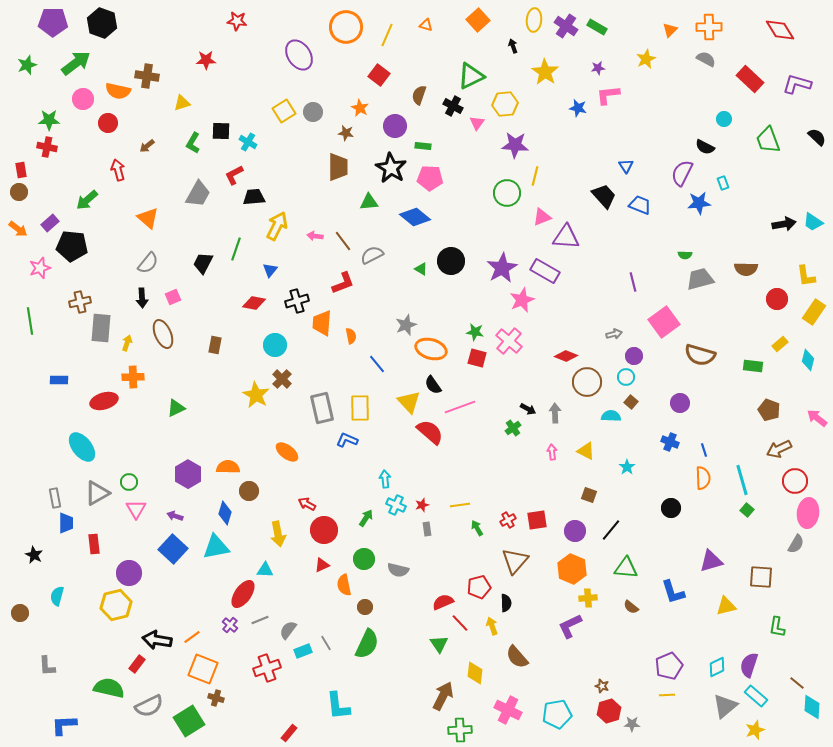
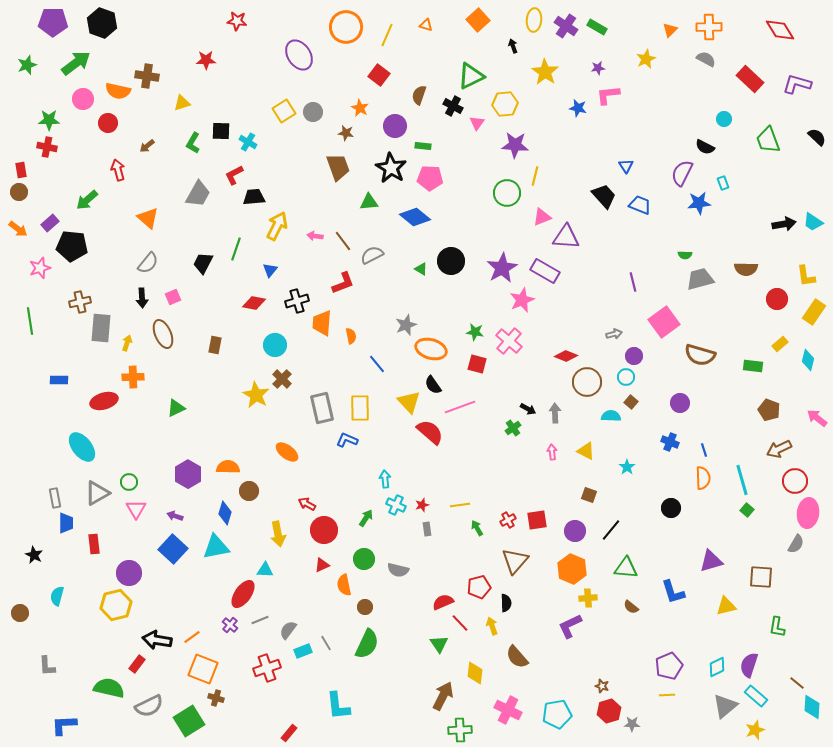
brown trapezoid at (338, 167): rotated 20 degrees counterclockwise
red square at (477, 358): moved 6 px down
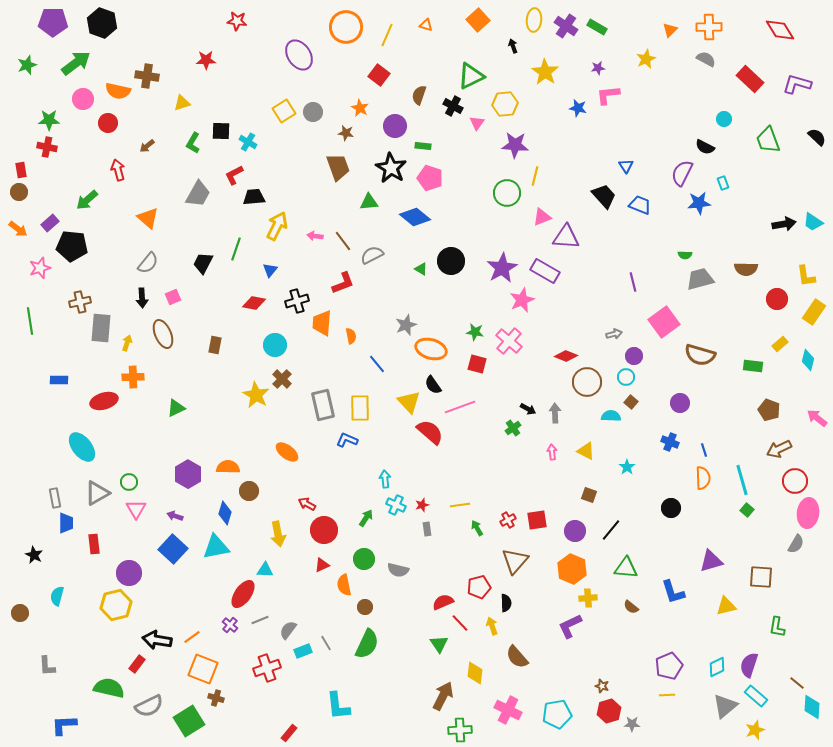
pink pentagon at (430, 178): rotated 15 degrees clockwise
gray rectangle at (322, 408): moved 1 px right, 3 px up
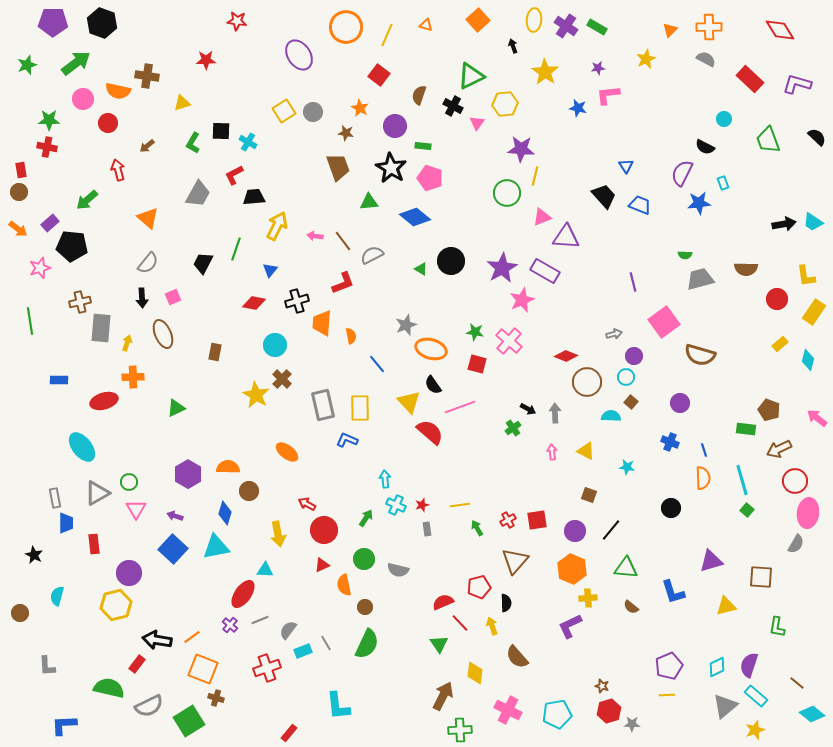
purple star at (515, 145): moved 6 px right, 4 px down
brown rectangle at (215, 345): moved 7 px down
green rectangle at (753, 366): moved 7 px left, 63 px down
cyan star at (627, 467): rotated 28 degrees counterclockwise
cyan diamond at (812, 707): moved 7 px down; rotated 55 degrees counterclockwise
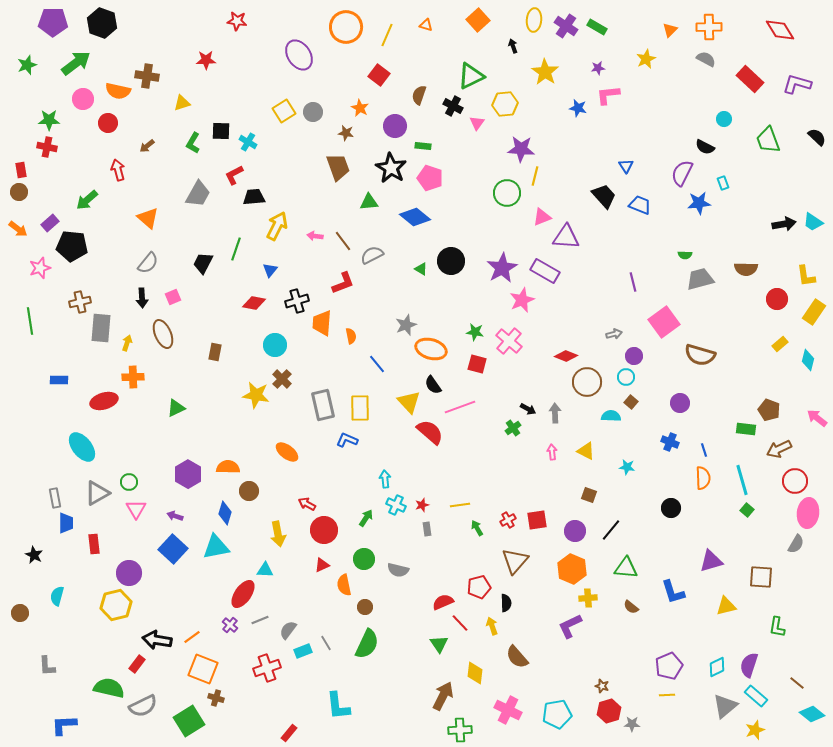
yellow star at (256, 395): rotated 20 degrees counterclockwise
gray semicircle at (149, 706): moved 6 px left
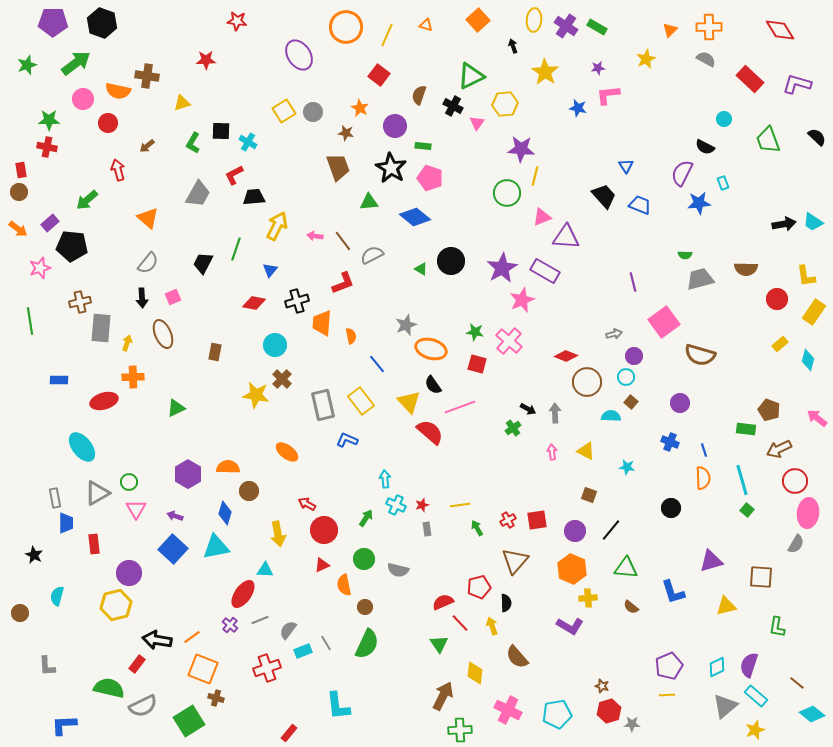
yellow rectangle at (360, 408): moved 1 px right, 7 px up; rotated 36 degrees counterclockwise
purple L-shape at (570, 626): rotated 124 degrees counterclockwise
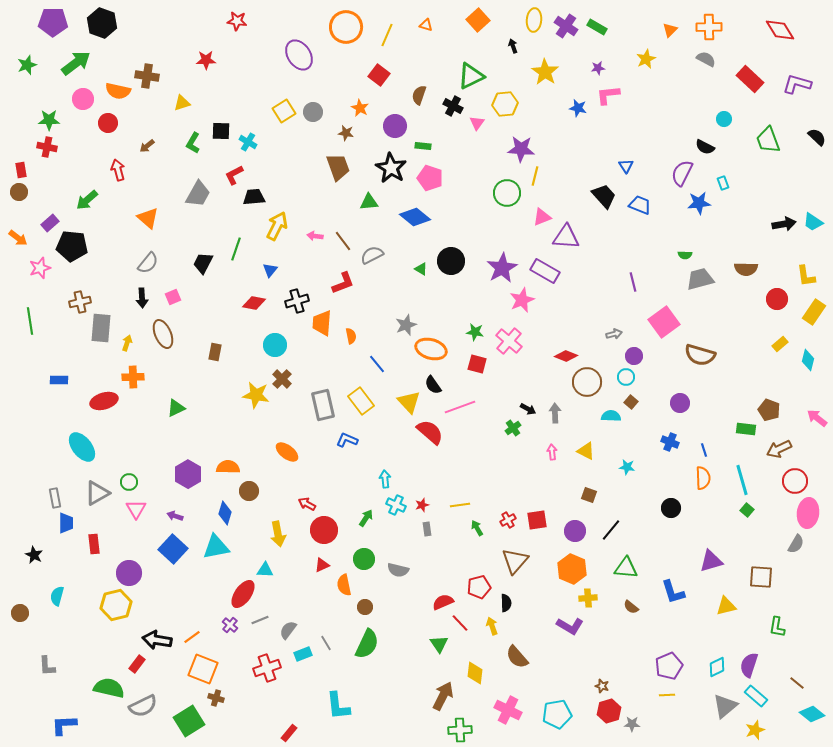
orange arrow at (18, 229): moved 9 px down
cyan rectangle at (303, 651): moved 3 px down
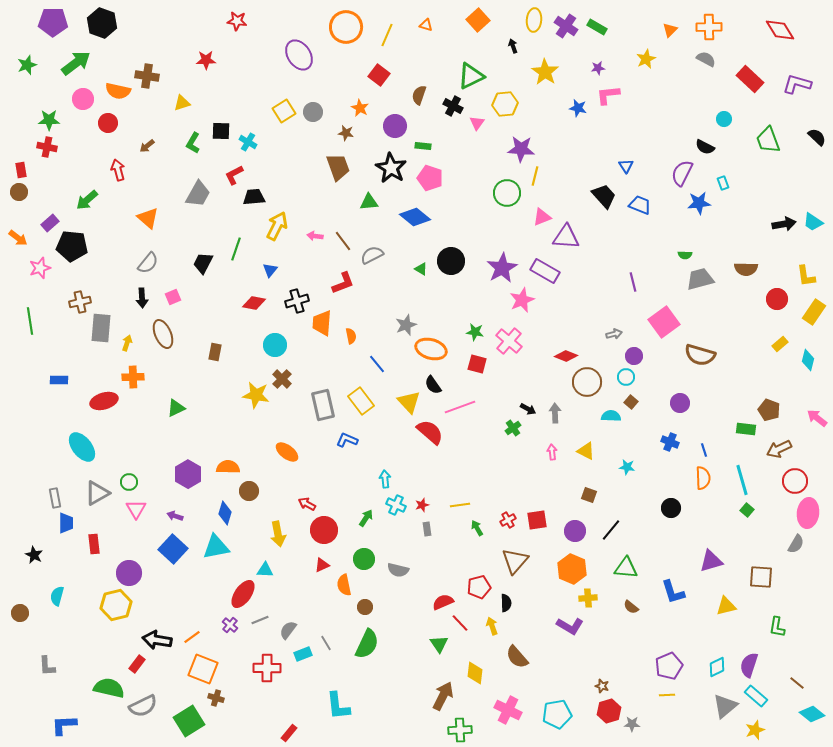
red cross at (267, 668): rotated 20 degrees clockwise
